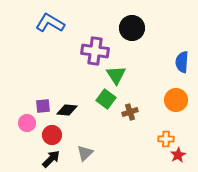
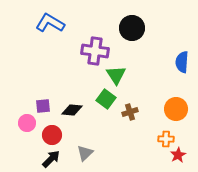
orange circle: moved 9 px down
black diamond: moved 5 px right
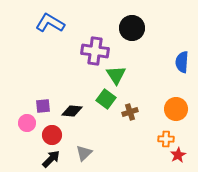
black diamond: moved 1 px down
gray triangle: moved 1 px left
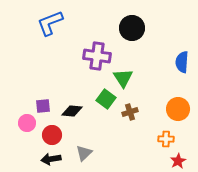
blue L-shape: rotated 52 degrees counterclockwise
purple cross: moved 2 px right, 5 px down
green triangle: moved 7 px right, 3 px down
orange circle: moved 2 px right
red star: moved 6 px down
black arrow: rotated 144 degrees counterclockwise
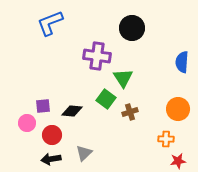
red star: rotated 21 degrees clockwise
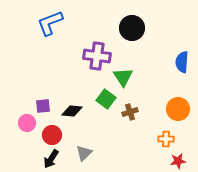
green triangle: moved 1 px up
black arrow: rotated 48 degrees counterclockwise
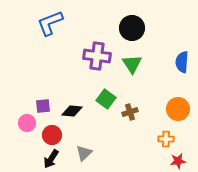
green triangle: moved 9 px right, 13 px up
